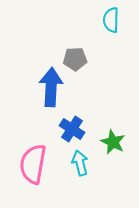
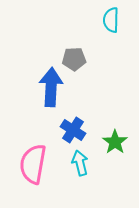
gray pentagon: moved 1 px left
blue cross: moved 1 px right, 1 px down
green star: moved 2 px right; rotated 10 degrees clockwise
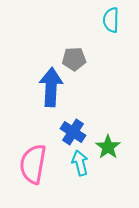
blue cross: moved 2 px down
green star: moved 7 px left, 5 px down
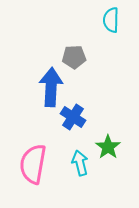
gray pentagon: moved 2 px up
blue cross: moved 15 px up
